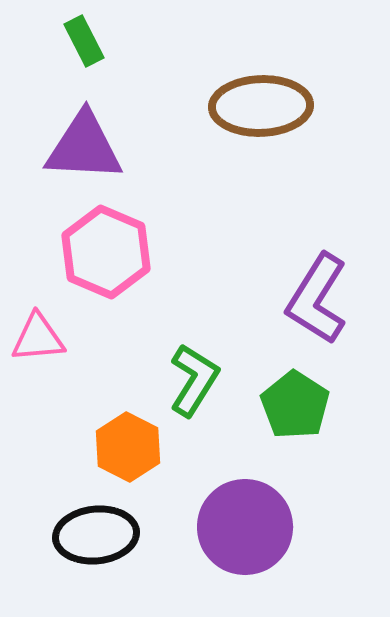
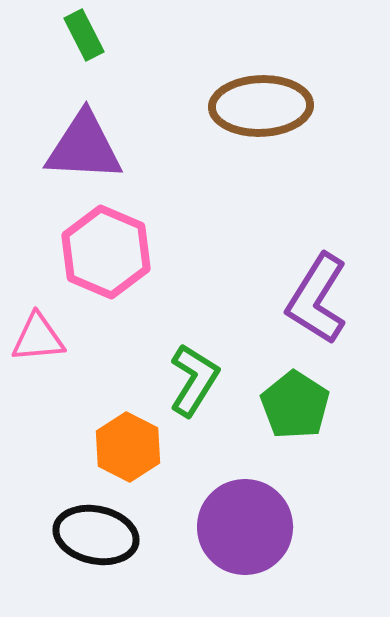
green rectangle: moved 6 px up
black ellipse: rotated 18 degrees clockwise
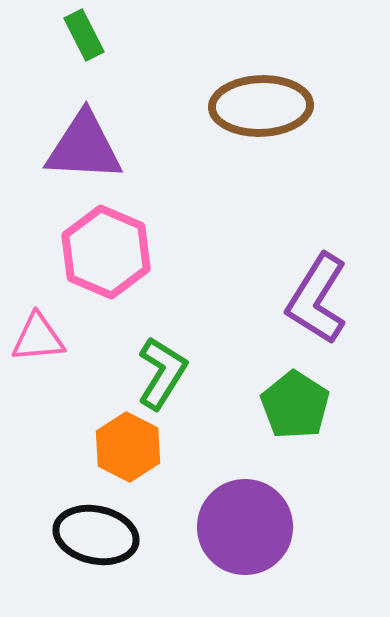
green L-shape: moved 32 px left, 7 px up
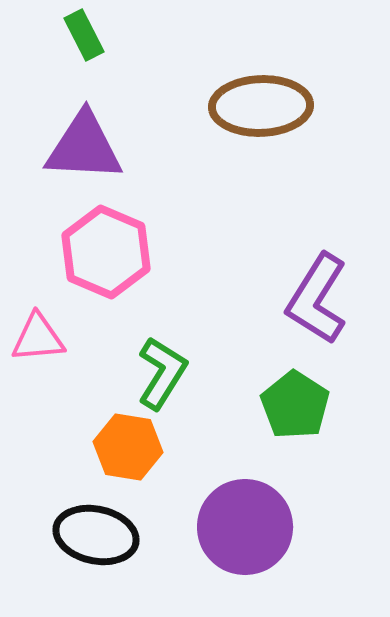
orange hexagon: rotated 18 degrees counterclockwise
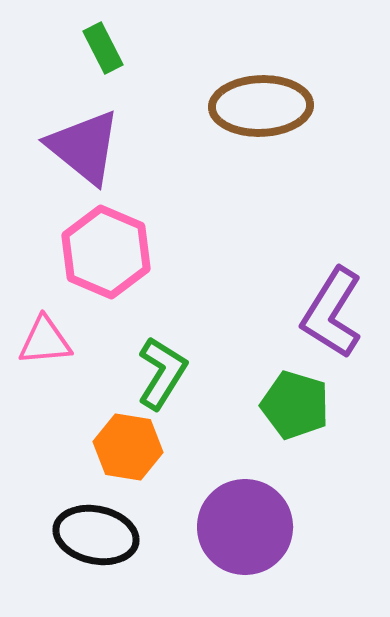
green rectangle: moved 19 px right, 13 px down
purple triangle: rotated 36 degrees clockwise
purple L-shape: moved 15 px right, 14 px down
pink triangle: moved 7 px right, 3 px down
green pentagon: rotated 16 degrees counterclockwise
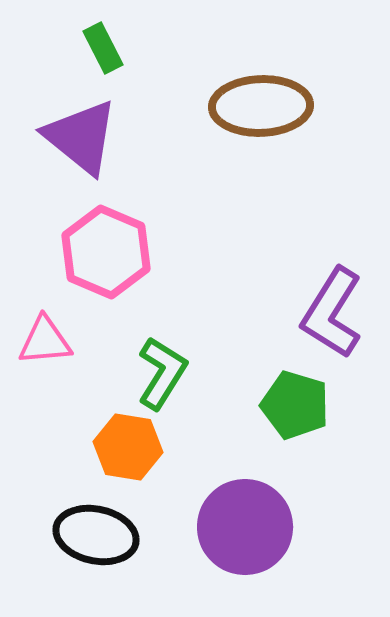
purple triangle: moved 3 px left, 10 px up
